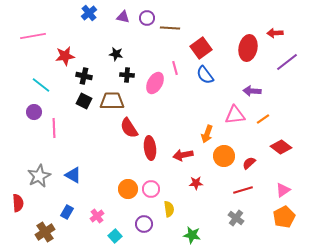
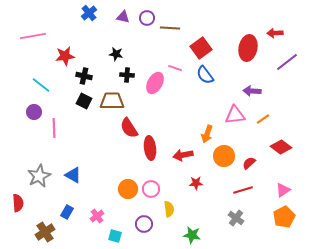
pink line at (175, 68): rotated 56 degrees counterclockwise
cyan square at (115, 236): rotated 32 degrees counterclockwise
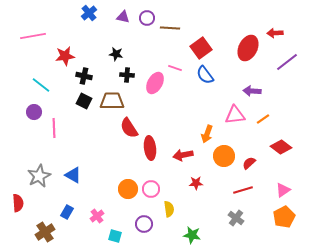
red ellipse at (248, 48): rotated 15 degrees clockwise
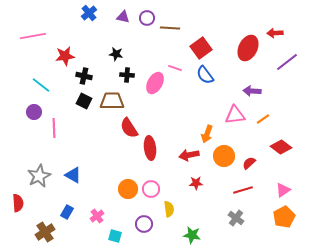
red arrow at (183, 155): moved 6 px right
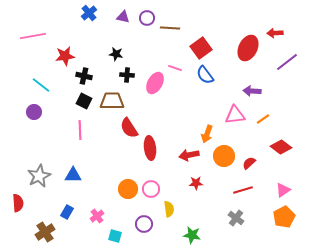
pink line at (54, 128): moved 26 px right, 2 px down
blue triangle at (73, 175): rotated 30 degrees counterclockwise
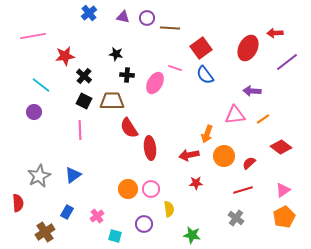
black cross at (84, 76): rotated 28 degrees clockwise
blue triangle at (73, 175): rotated 36 degrees counterclockwise
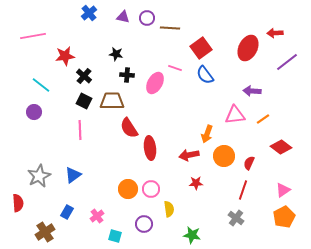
red semicircle at (249, 163): rotated 24 degrees counterclockwise
red line at (243, 190): rotated 54 degrees counterclockwise
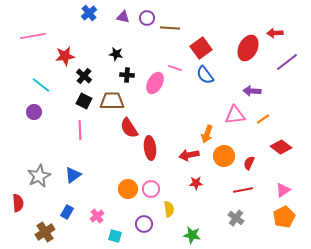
red line at (243, 190): rotated 60 degrees clockwise
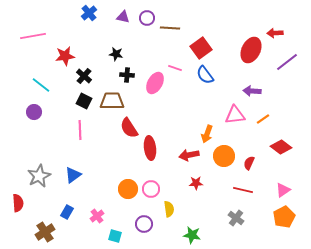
red ellipse at (248, 48): moved 3 px right, 2 px down
red line at (243, 190): rotated 24 degrees clockwise
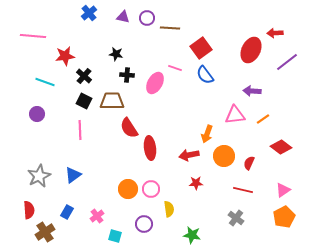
pink line at (33, 36): rotated 15 degrees clockwise
cyan line at (41, 85): moved 4 px right, 3 px up; rotated 18 degrees counterclockwise
purple circle at (34, 112): moved 3 px right, 2 px down
red semicircle at (18, 203): moved 11 px right, 7 px down
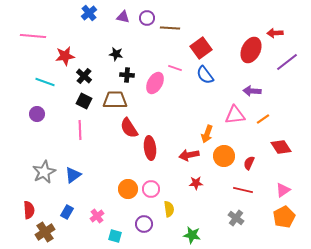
brown trapezoid at (112, 101): moved 3 px right, 1 px up
red diamond at (281, 147): rotated 20 degrees clockwise
gray star at (39, 176): moved 5 px right, 4 px up
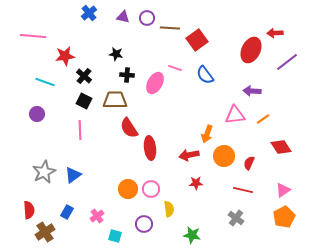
red square at (201, 48): moved 4 px left, 8 px up
